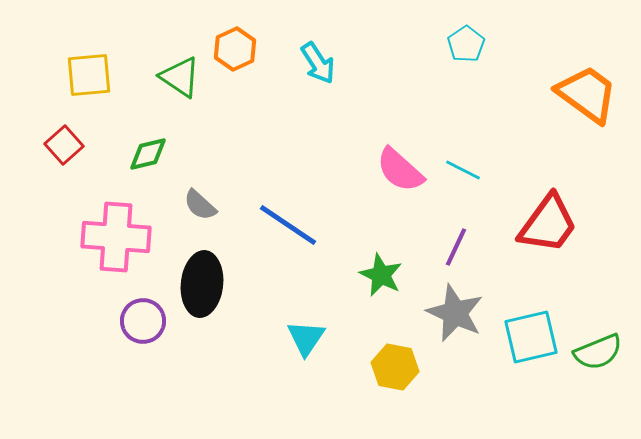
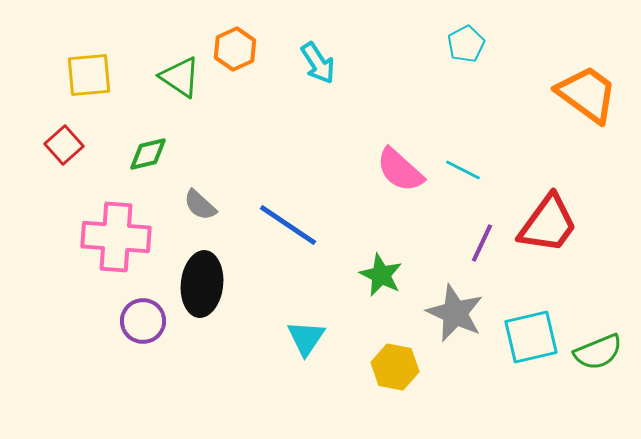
cyan pentagon: rotated 6 degrees clockwise
purple line: moved 26 px right, 4 px up
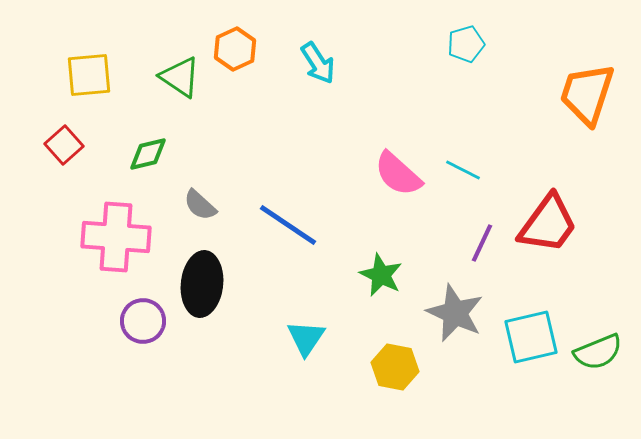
cyan pentagon: rotated 12 degrees clockwise
orange trapezoid: rotated 108 degrees counterclockwise
pink semicircle: moved 2 px left, 4 px down
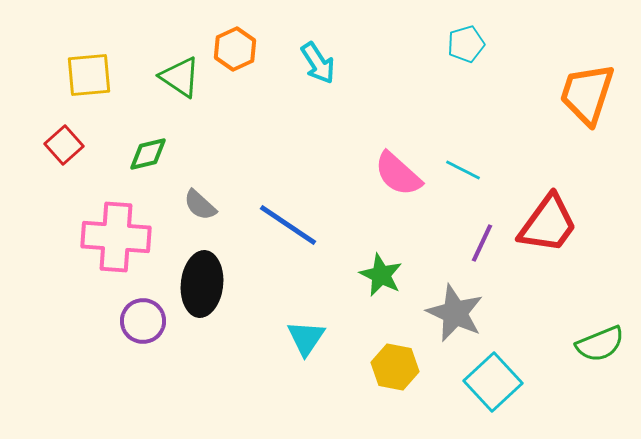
cyan square: moved 38 px left, 45 px down; rotated 30 degrees counterclockwise
green semicircle: moved 2 px right, 8 px up
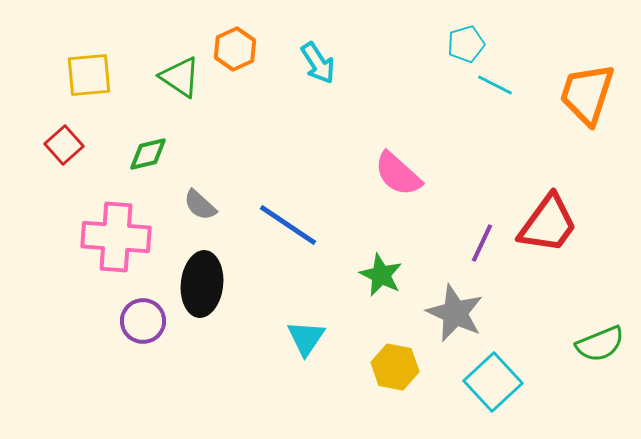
cyan line: moved 32 px right, 85 px up
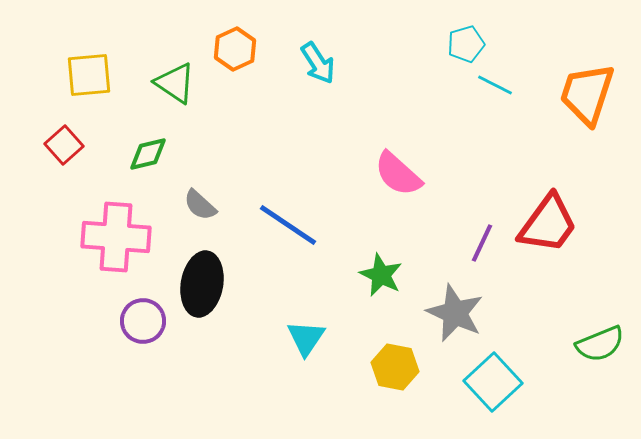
green triangle: moved 5 px left, 6 px down
black ellipse: rotated 4 degrees clockwise
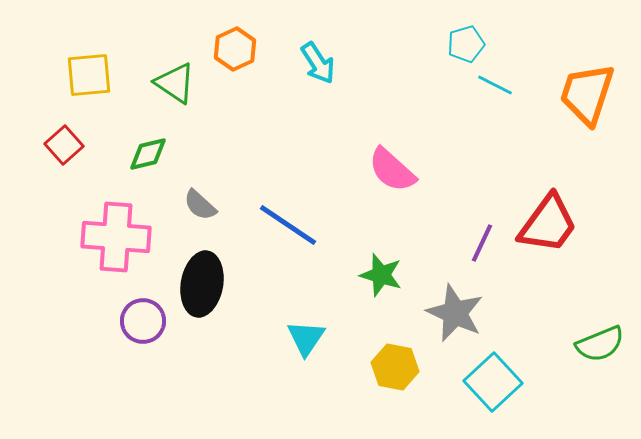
pink semicircle: moved 6 px left, 4 px up
green star: rotated 9 degrees counterclockwise
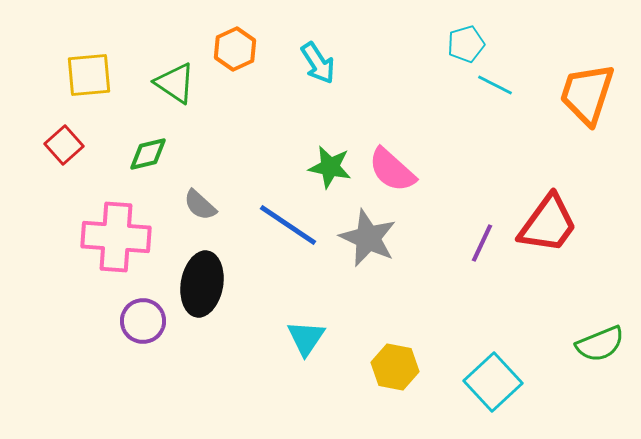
green star: moved 51 px left, 108 px up; rotated 6 degrees counterclockwise
gray star: moved 87 px left, 75 px up
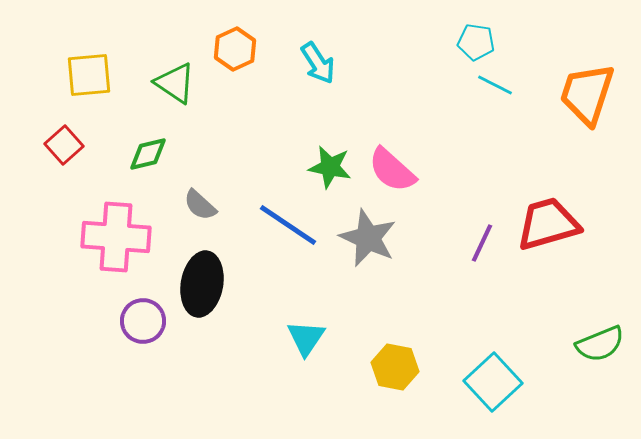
cyan pentagon: moved 10 px right, 2 px up; rotated 24 degrees clockwise
red trapezoid: rotated 142 degrees counterclockwise
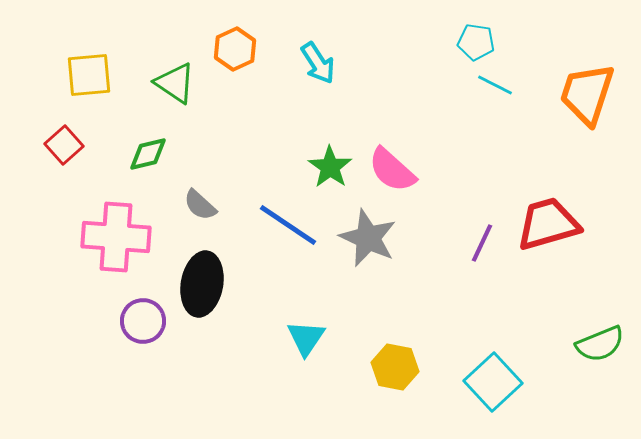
green star: rotated 24 degrees clockwise
